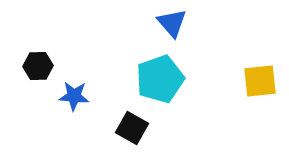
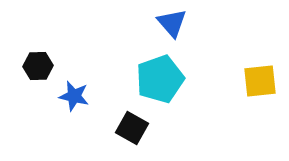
blue star: rotated 8 degrees clockwise
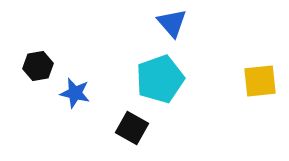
black hexagon: rotated 8 degrees counterclockwise
blue star: moved 1 px right, 3 px up
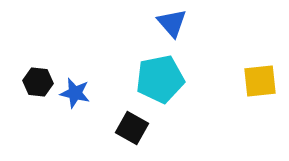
black hexagon: moved 16 px down; rotated 16 degrees clockwise
cyan pentagon: rotated 9 degrees clockwise
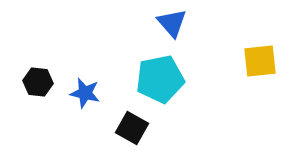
yellow square: moved 20 px up
blue star: moved 10 px right
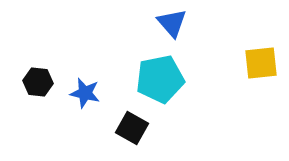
yellow square: moved 1 px right, 2 px down
